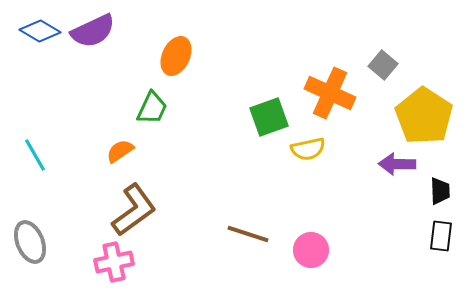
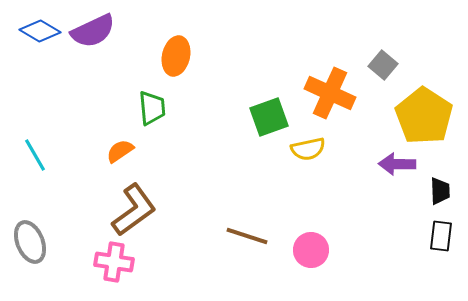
orange ellipse: rotated 12 degrees counterclockwise
green trapezoid: rotated 30 degrees counterclockwise
brown line: moved 1 px left, 2 px down
pink cross: rotated 21 degrees clockwise
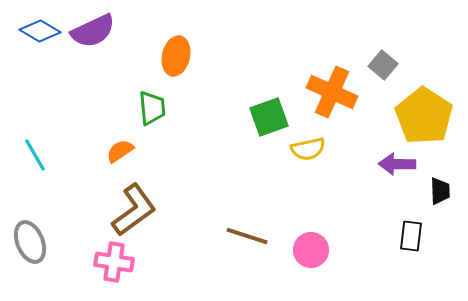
orange cross: moved 2 px right, 1 px up
black rectangle: moved 30 px left
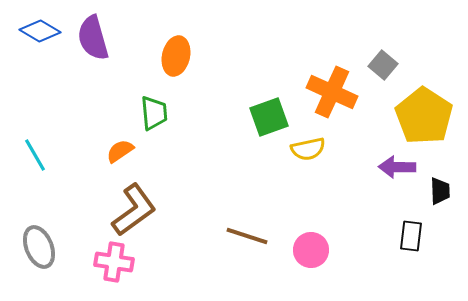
purple semicircle: moved 7 px down; rotated 99 degrees clockwise
green trapezoid: moved 2 px right, 5 px down
purple arrow: moved 3 px down
gray ellipse: moved 9 px right, 5 px down
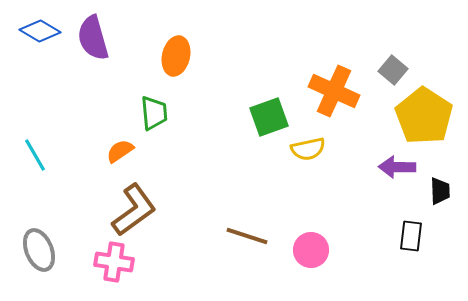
gray square: moved 10 px right, 5 px down
orange cross: moved 2 px right, 1 px up
gray ellipse: moved 3 px down
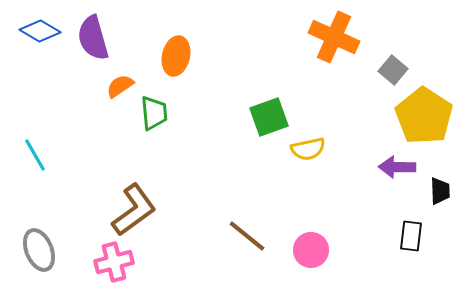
orange cross: moved 54 px up
orange semicircle: moved 65 px up
brown line: rotated 21 degrees clockwise
pink cross: rotated 24 degrees counterclockwise
